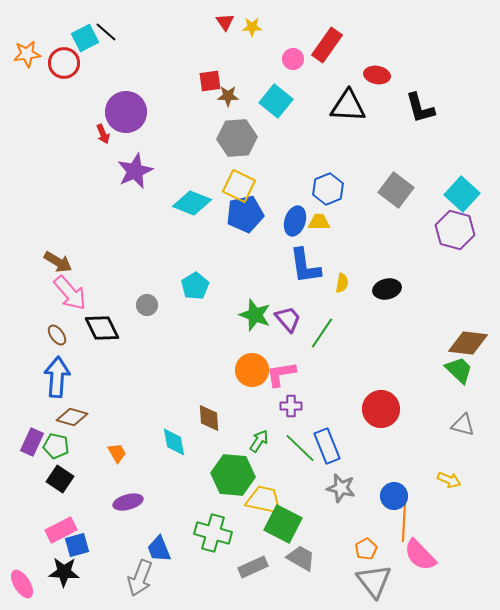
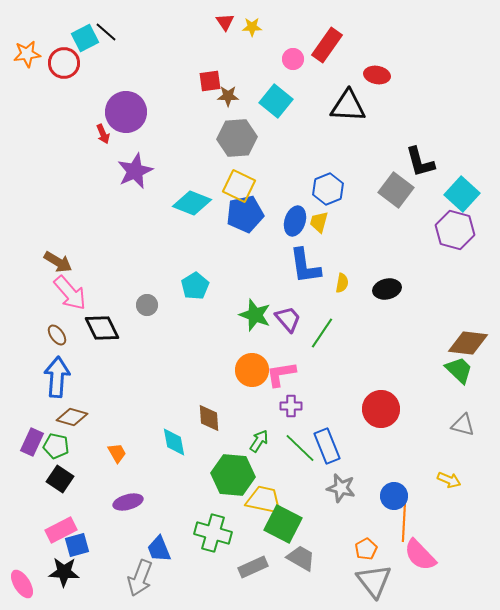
black L-shape at (420, 108): moved 54 px down
yellow trapezoid at (319, 222): rotated 75 degrees counterclockwise
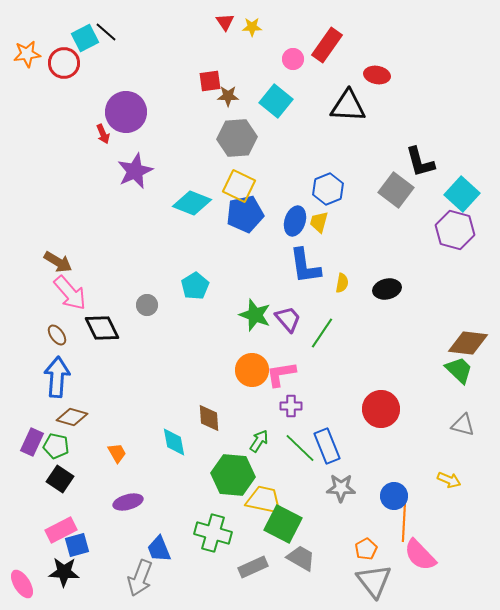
gray star at (341, 488): rotated 12 degrees counterclockwise
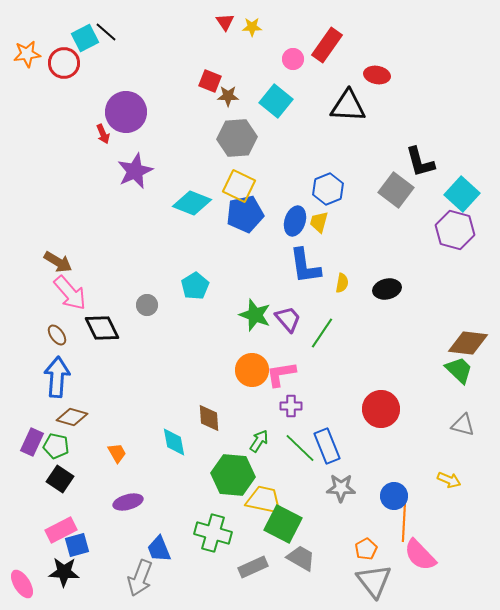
red square at (210, 81): rotated 30 degrees clockwise
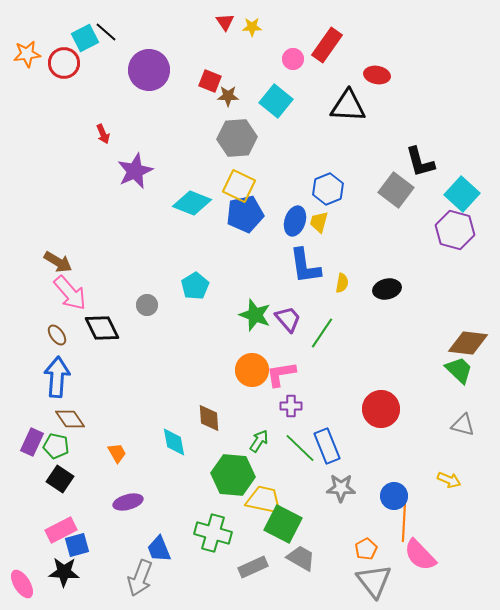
purple circle at (126, 112): moved 23 px right, 42 px up
brown diamond at (72, 417): moved 2 px left, 2 px down; rotated 40 degrees clockwise
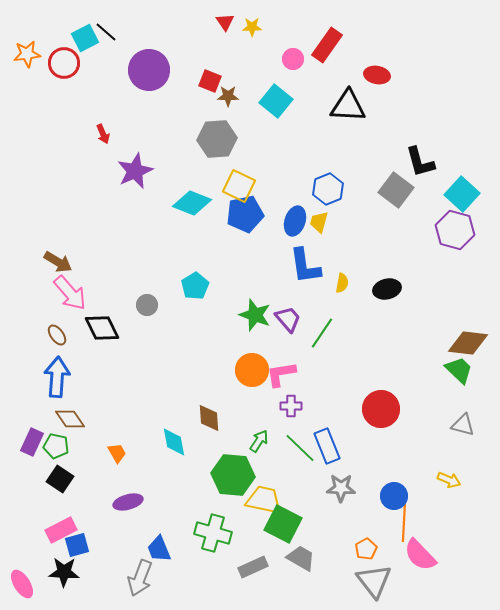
gray hexagon at (237, 138): moved 20 px left, 1 px down
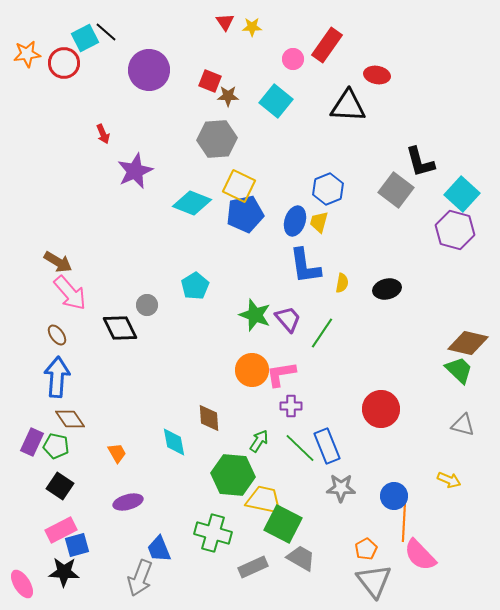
black diamond at (102, 328): moved 18 px right
brown diamond at (468, 343): rotated 6 degrees clockwise
black square at (60, 479): moved 7 px down
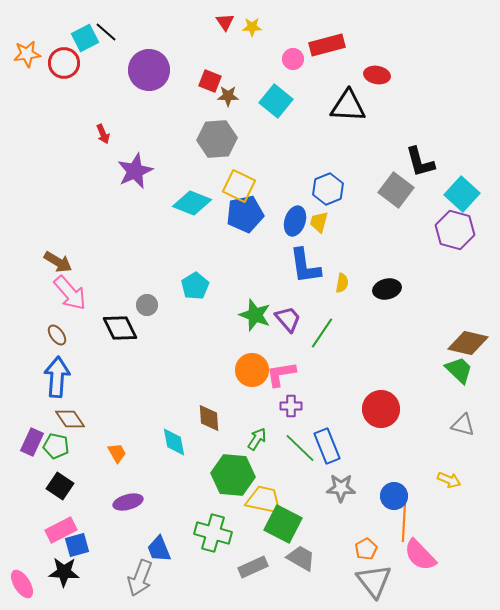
red rectangle at (327, 45): rotated 40 degrees clockwise
green arrow at (259, 441): moved 2 px left, 2 px up
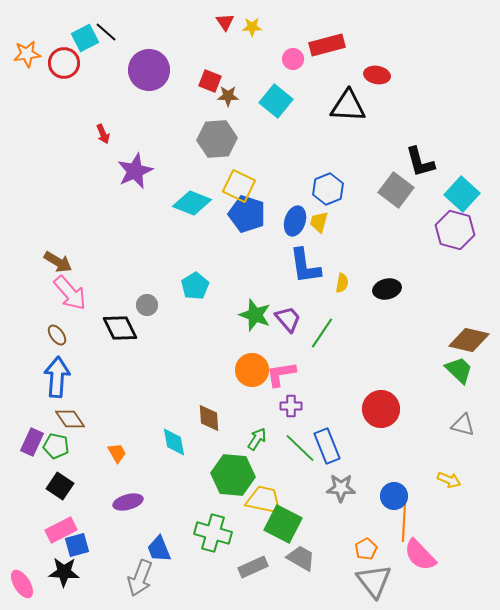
blue pentagon at (245, 214): moved 2 px right; rotated 30 degrees clockwise
brown diamond at (468, 343): moved 1 px right, 3 px up
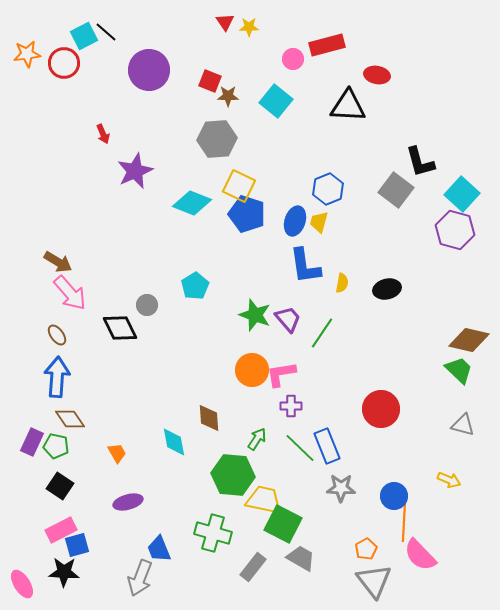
yellow star at (252, 27): moved 3 px left
cyan square at (85, 38): moved 1 px left, 2 px up
gray rectangle at (253, 567): rotated 28 degrees counterclockwise
